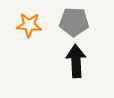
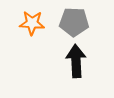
orange star: moved 3 px right, 2 px up
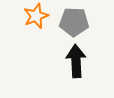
orange star: moved 4 px right, 7 px up; rotated 25 degrees counterclockwise
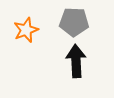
orange star: moved 10 px left, 14 px down
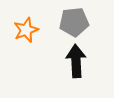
gray pentagon: rotated 8 degrees counterclockwise
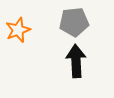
orange star: moved 8 px left
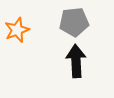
orange star: moved 1 px left
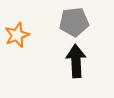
orange star: moved 5 px down
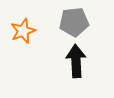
orange star: moved 6 px right, 4 px up
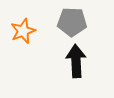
gray pentagon: moved 2 px left; rotated 8 degrees clockwise
